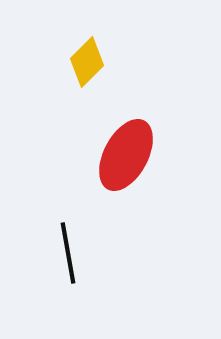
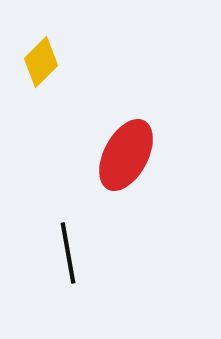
yellow diamond: moved 46 px left
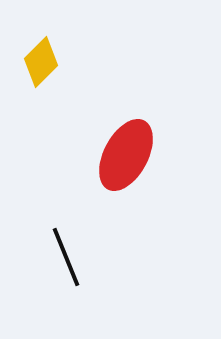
black line: moved 2 px left, 4 px down; rotated 12 degrees counterclockwise
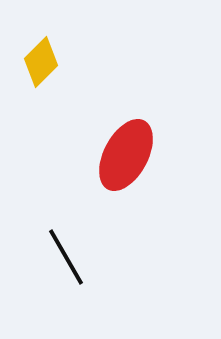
black line: rotated 8 degrees counterclockwise
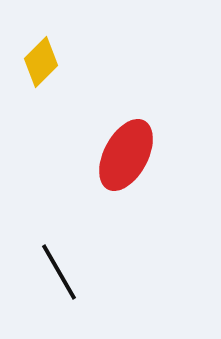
black line: moved 7 px left, 15 px down
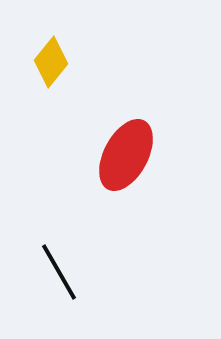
yellow diamond: moved 10 px right; rotated 6 degrees counterclockwise
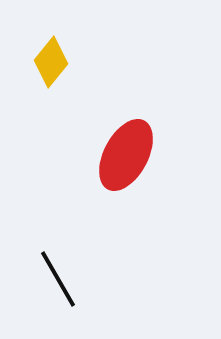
black line: moved 1 px left, 7 px down
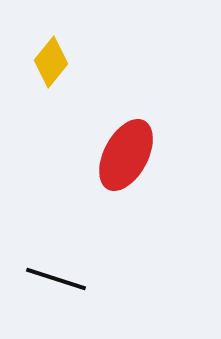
black line: moved 2 px left; rotated 42 degrees counterclockwise
